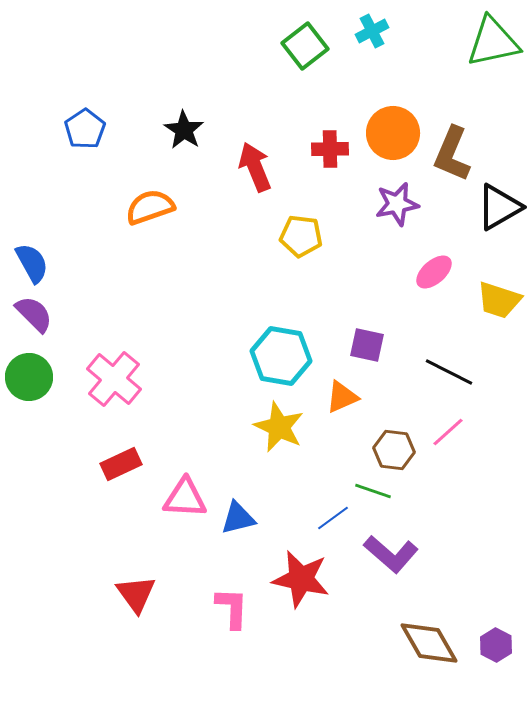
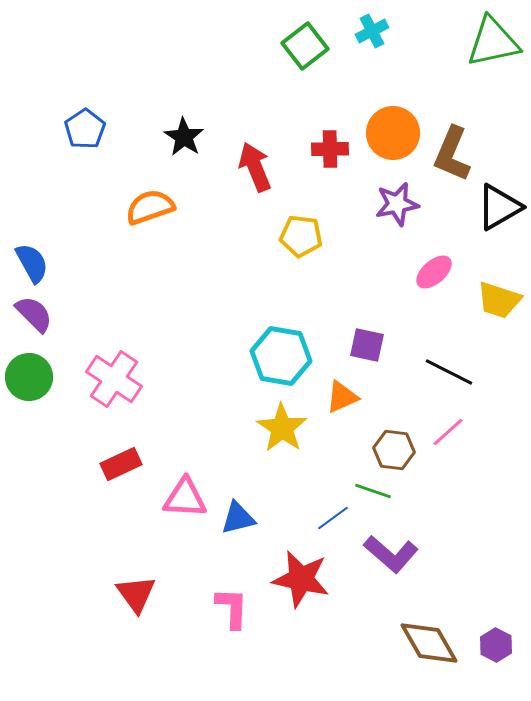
black star: moved 7 px down
pink cross: rotated 6 degrees counterclockwise
yellow star: moved 3 px right, 1 px down; rotated 9 degrees clockwise
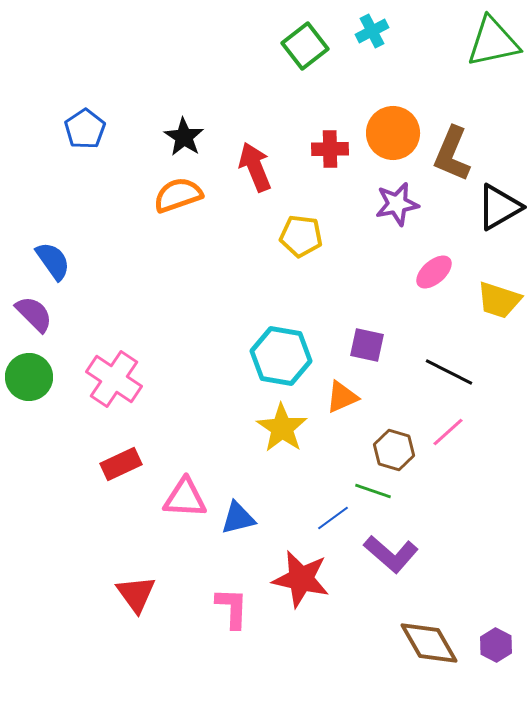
orange semicircle: moved 28 px right, 12 px up
blue semicircle: moved 21 px right, 2 px up; rotated 6 degrees counterclockwise
brown hexagon: rotated 9 degrees clockwise
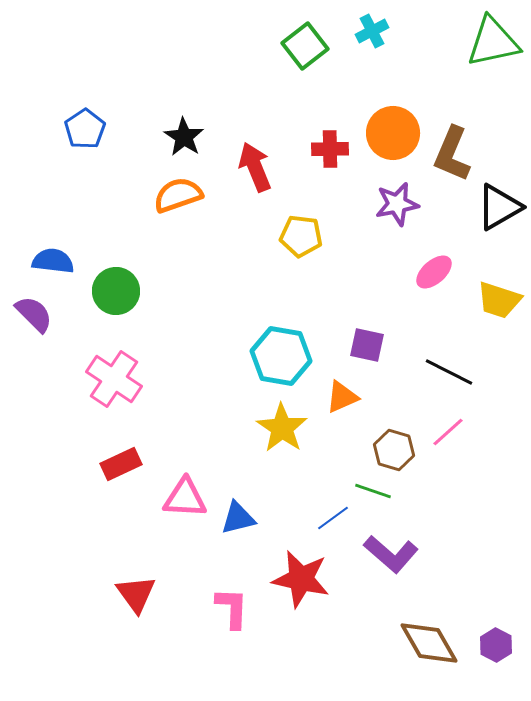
blue semicircle: rotated 48 degrees counterclockwise
green circle: moved 87 px right, 86 px up
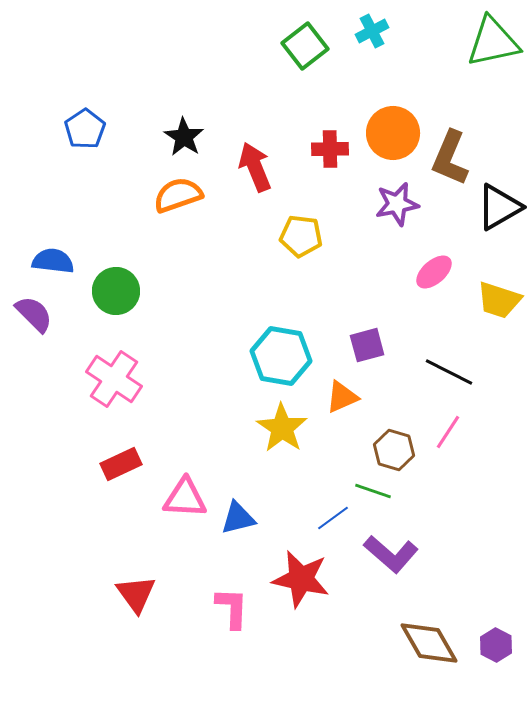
brown L-shape: moved 2 px left, 4 px down
purple square: rotated 27 degrees counterclockwise
pink line: rotated 15 degrees counterclockwise
